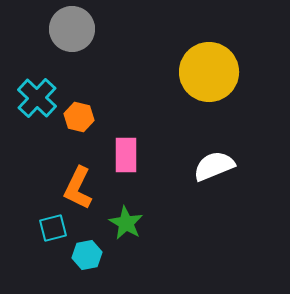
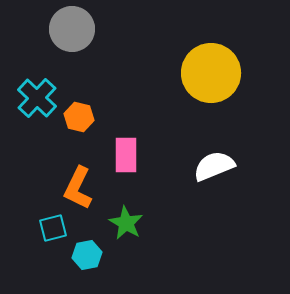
yellow circle: moved 2 px right, 1 px down
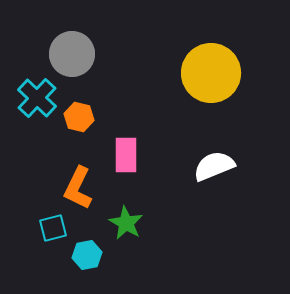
gray circle: moved 25 px down
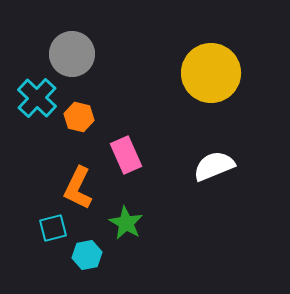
pink rectangle: rotated 24 degrees counterclockwise
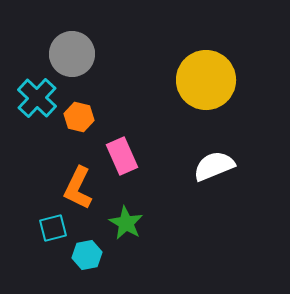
yellow circle: moved 5 px left, 7 px down
pink rectangle: moved 4 px left, 1 px down
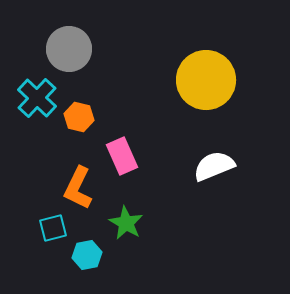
gray circle: moved 3 px left, 5 px up
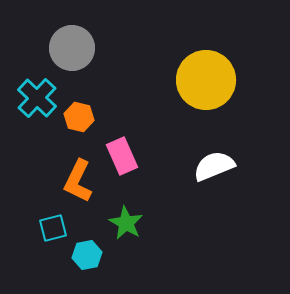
gray circle: moved 3 px right, 1 px up
orange L-shape: moved 7 px up
